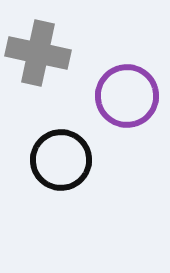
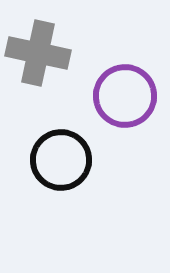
purple circle: moved 2 px left
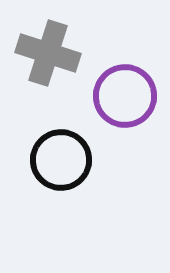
gray cross: moved 10 px right; rotated 6 degrees clockwise
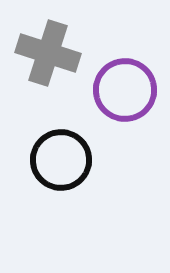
purple circle: moved 6 px up
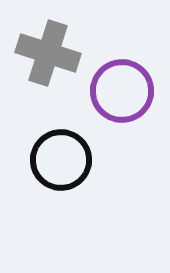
purple circle: moved 3 px left, 1 px down
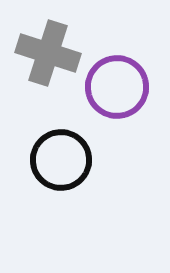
purple circle: moved 5 px left, 4 px up
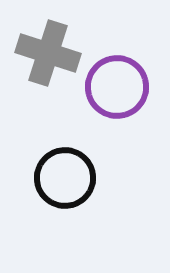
black circle: moved 4 px right, 18 px down
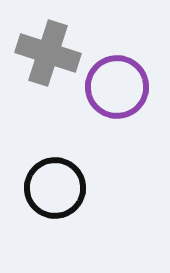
black circle: moved 10 px left, 10 px down
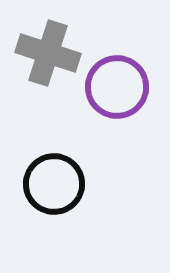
black circle: moved 1 px left, 4 px up
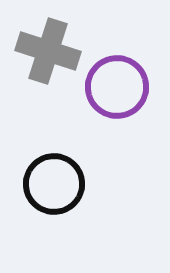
gray cross: moved 2 px up
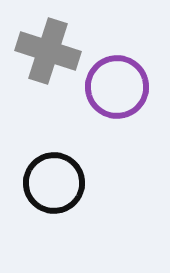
black circle: moved 1 px up
